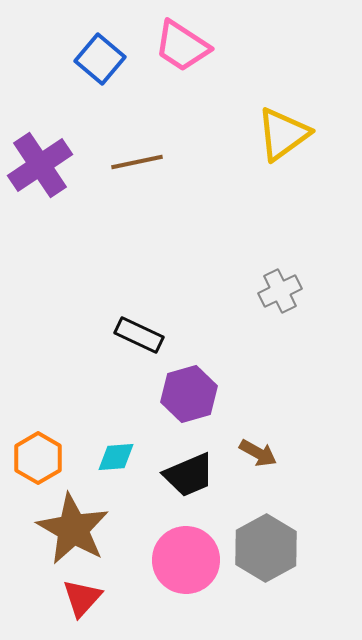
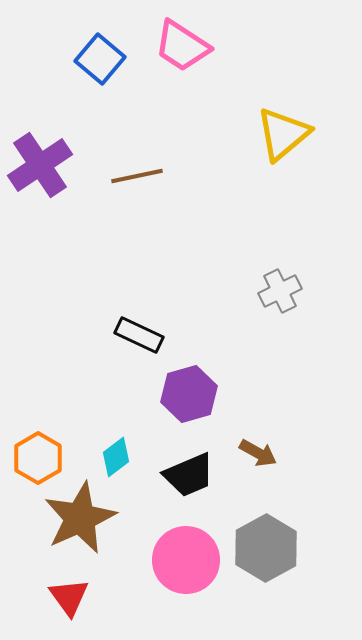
yellow triangle: rotated 4 degrees counterclockwise
brown line: moved 14 px down
cyan diamond: rotated 33 degrees counterclockwise
brown star: moved 7 px right, 11 px up; rotated 18 degrees clockwise
red triangle: moved 13 px left, 1 px up; rotated 18 degrees counterclockwise
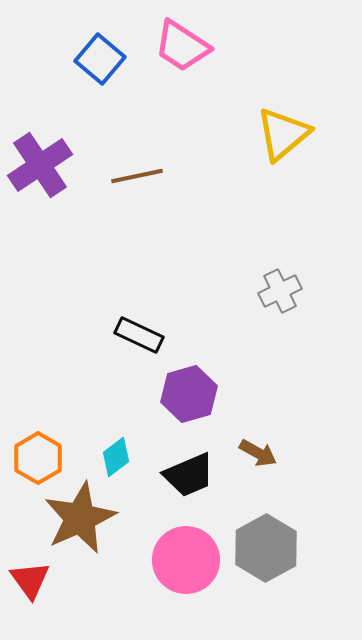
red triangle: moved 39 px left, 17 px up
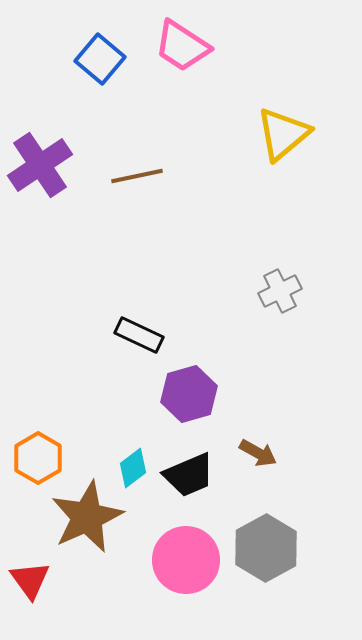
cyan diamond: moved 17 px right, 11 px down
brown star: moved 7 px right, 1 px up
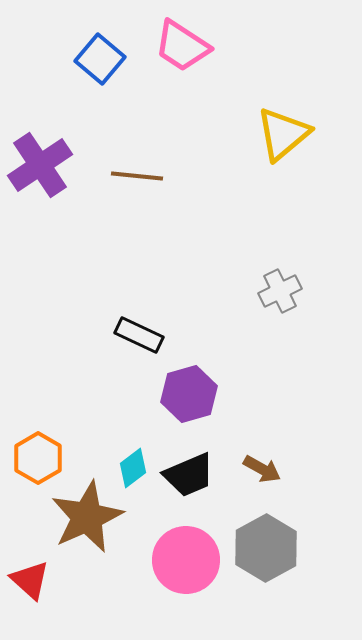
brown line: rotated 18 degrees clockwise
brown arrow: moved 4 px right, 16 px down
red triangle: rotated 12 degrees counterclockwise
